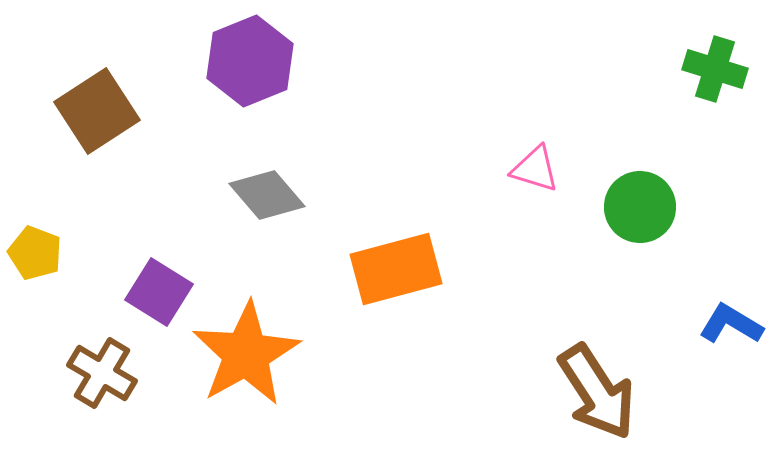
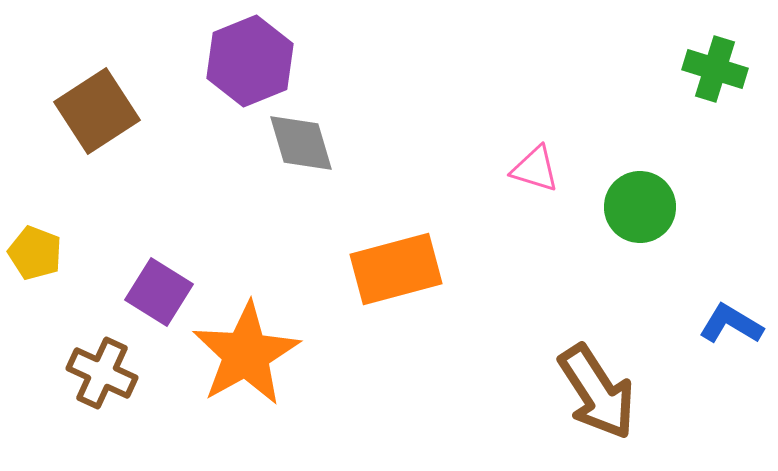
gray diamond: moved 34 px right, 52 px up; rotated 24 degrees clockwise
brown cross: rotated 6 degrees counterclockwise
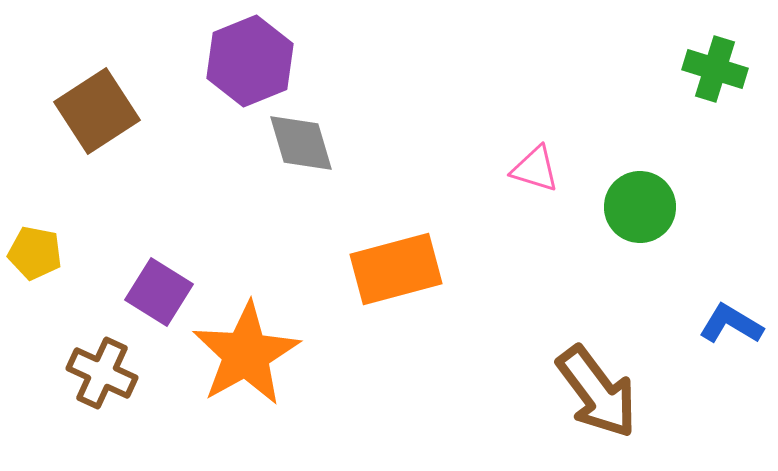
yellow pentagon: rotated 10 degrees counterclockwise
brown arrow: rotated 4 degrees counterclockwise
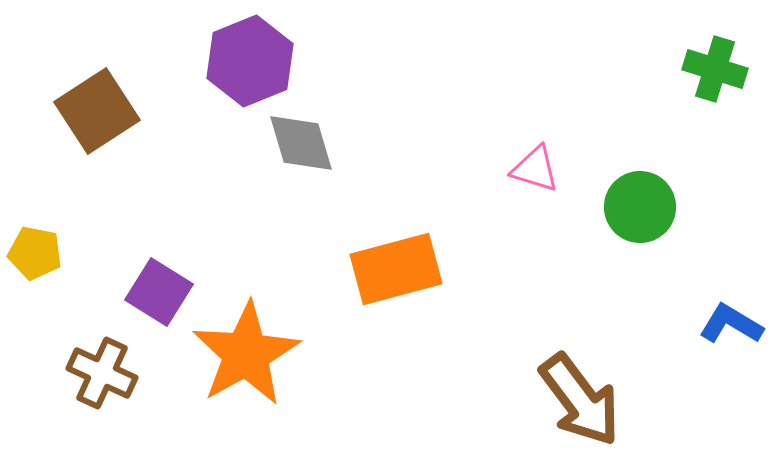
brown arrow: moved 17 px left, 8 px down
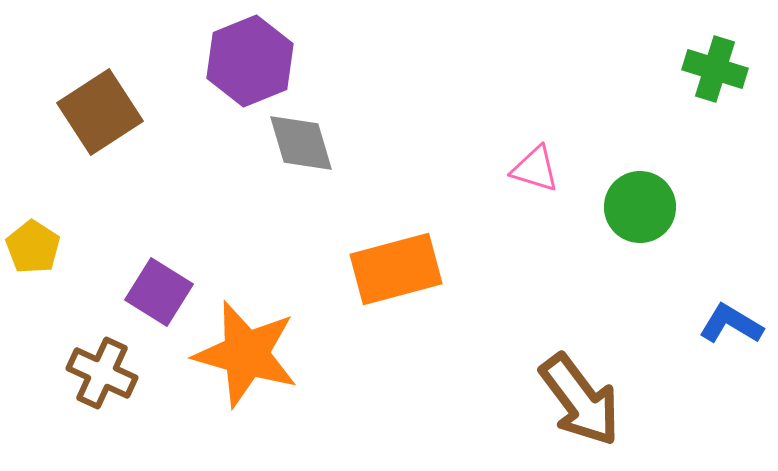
brown square: moved 3 px right, 1 px down
yellow pentagon: moved 2 px left, 6 px up; rotated 22 degrees clockwise
orange star: rotated 27 degrees counterclockwise
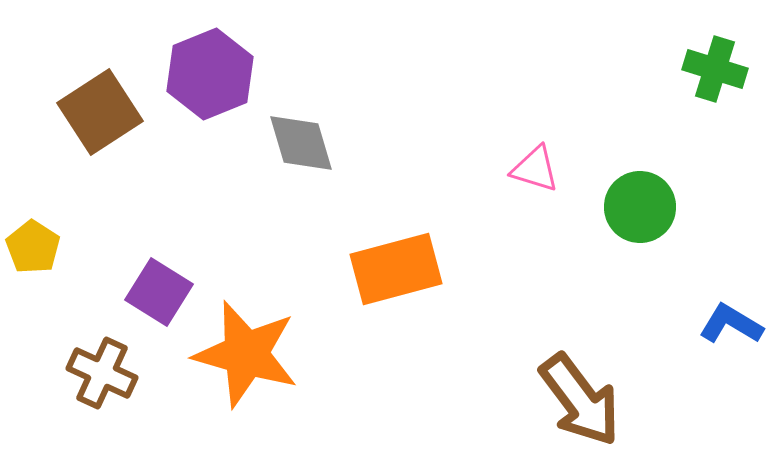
purple hexagon: moved 40 px left, 13 px down
